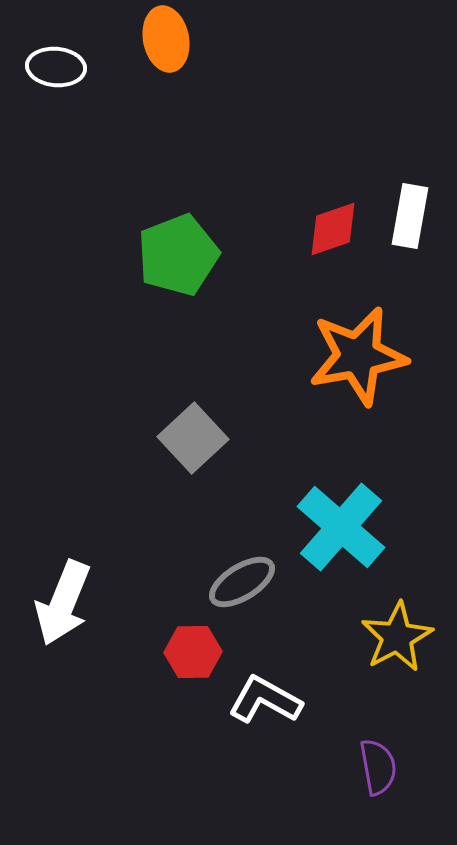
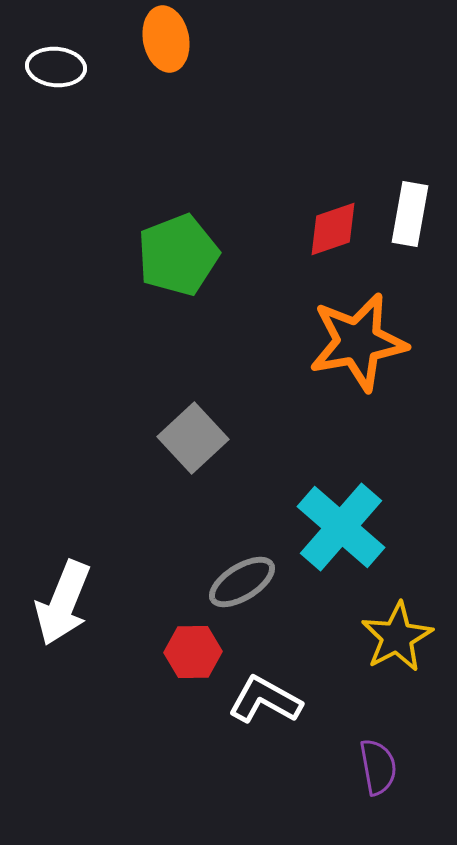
white rectangle: moved 2 px up
orange star: moved 14 px up
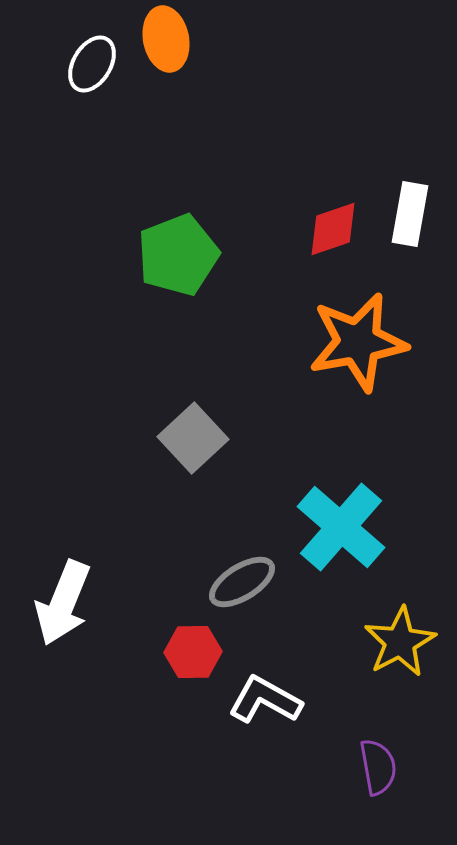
white ellipse: moved 36 px right, 3 px up; rotated 64 degrees counterclockwise
yellow star: moved 3 px right, 5 px down
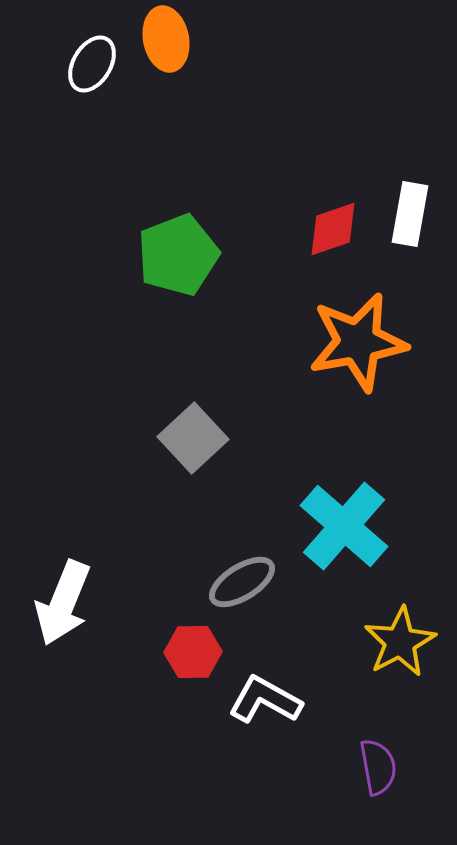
cyan cross: moved 3 px right, 1 px up
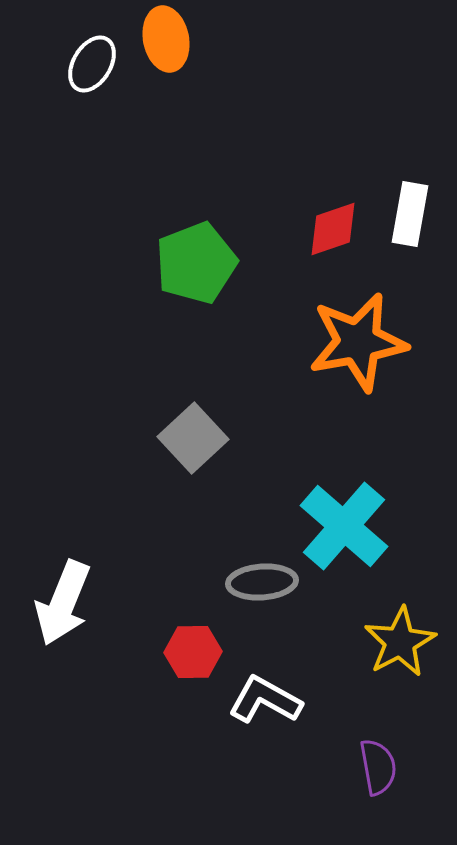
green pentagon: moved 18 px right, 8 px down
gray ellipse: moved 20 px right; rotated 28 degrees clockwise
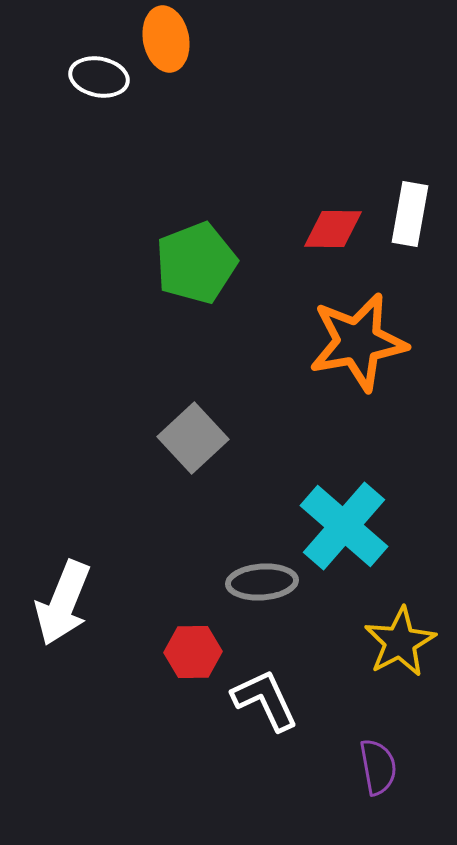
white ellipse: moved 7 px right, 13 px down; rotated 70 degrees clockwise
red diamond: rotated 20 degrees clockwise
white L-shape: rotated 36 degrees clockwise
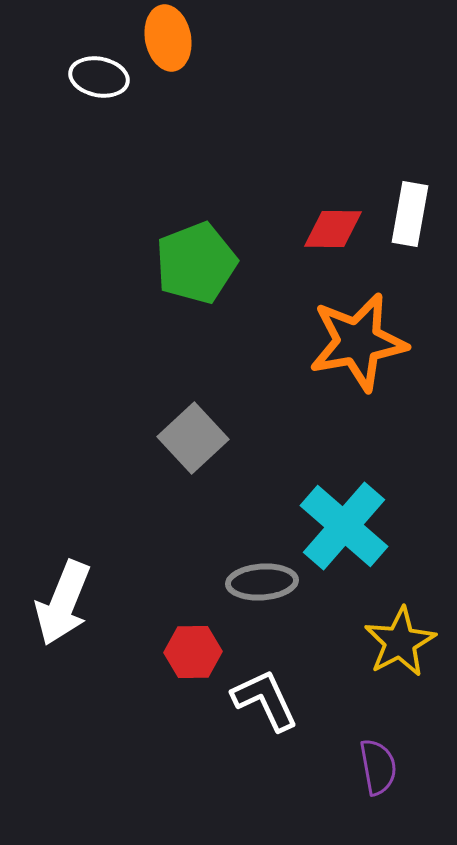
orange ellipse: moved 2 px right, 1 px up
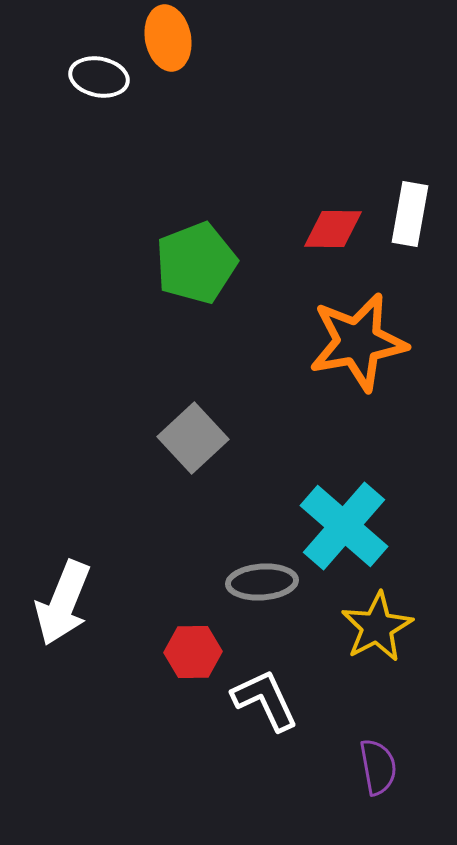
yellow star: moved 23 px left, 15 px up
